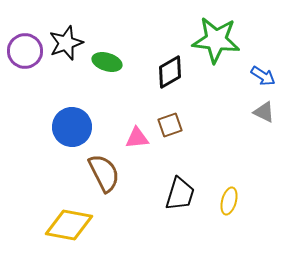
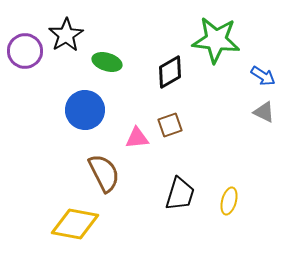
black star: moved 8 px up; rotated 12 degrees counterclockwise
blue circle: moved 13 px right, 17 px up
yellow diamond: moved 6 px right, 1 px up
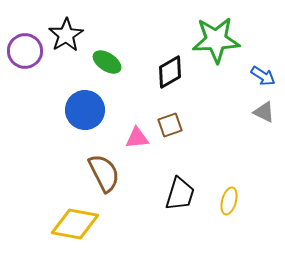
green star: rotated 9 degrees counterclockwise
green ellipse: rotated 16 degrees clockwise
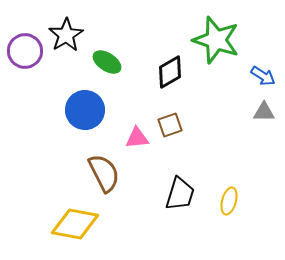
green star: rotated 21 degrees clockwise
gray triangle: rotated 25 degrees counterclockwise
